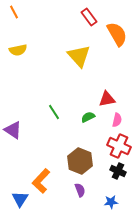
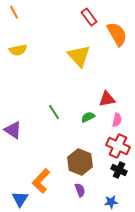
red cross: moved 1 px left
brown hexagon: moved 1 px down
black cross: moved 1 px right, 1 px up
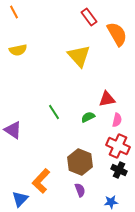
blue triangle: rotated 12 degrees clockwise
